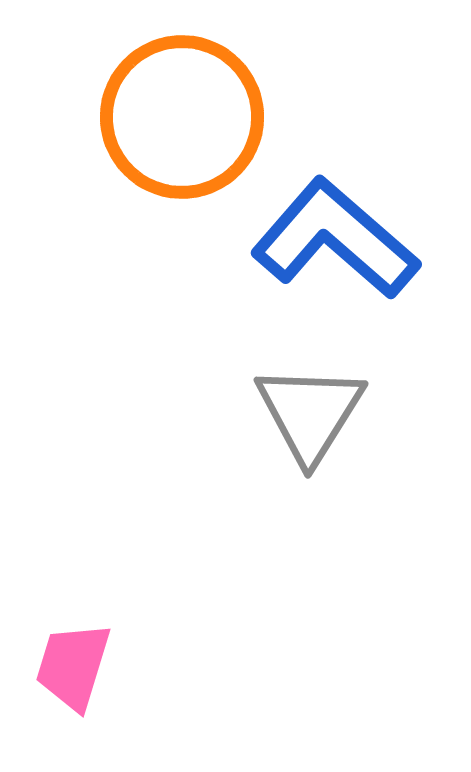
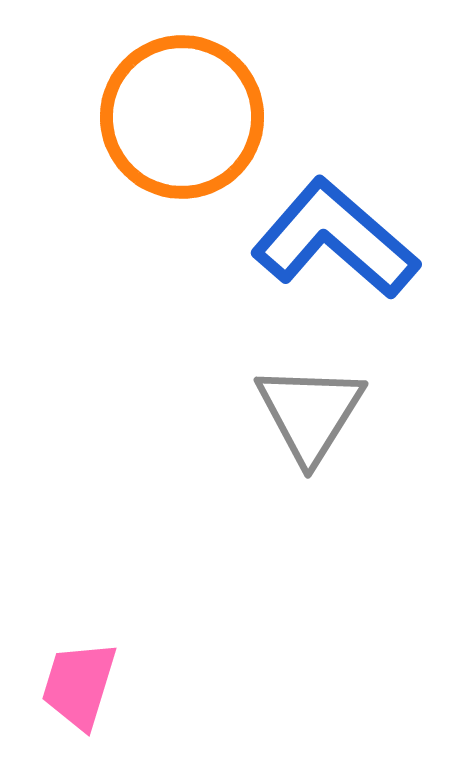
pink trapezoid: moved 6 px right, 19 px down
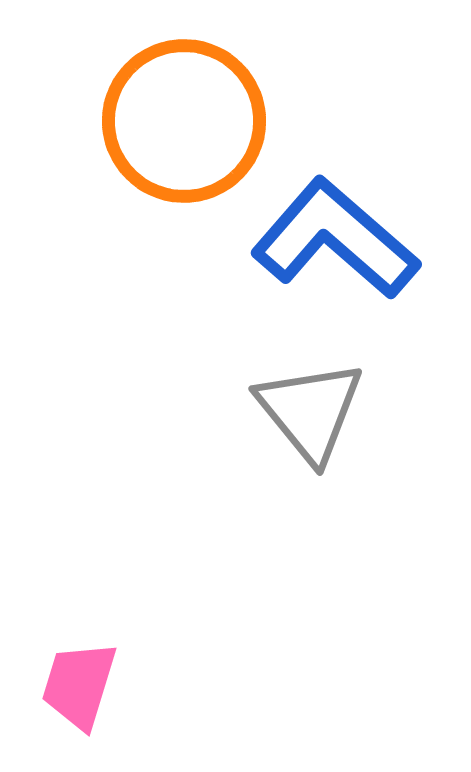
orange circle: moved 2 px right, 4 px down
gray triangle: moved 2 px up; rotated 11 degrees counterclockwise
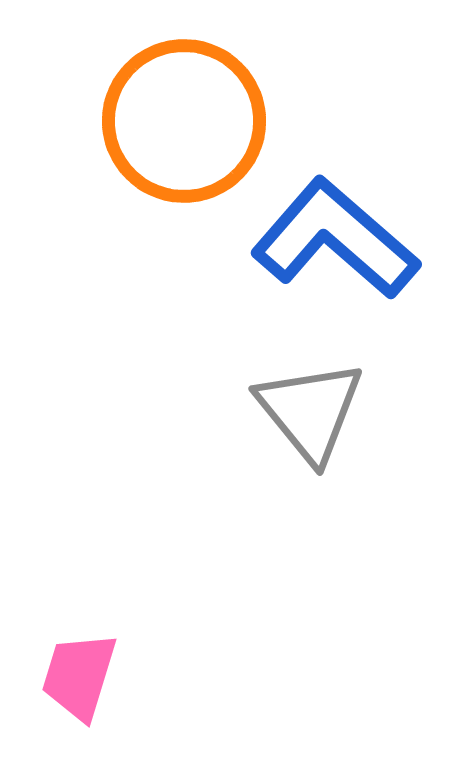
pink trapezoid: moved 9 px up
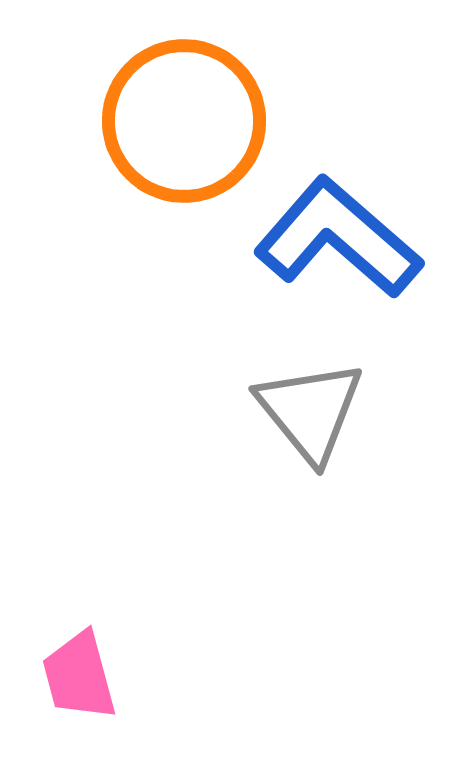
blue L-shape: moved 3 px right, 1 px up
pink trapezoid: rotated 32 degrees counterclockwise
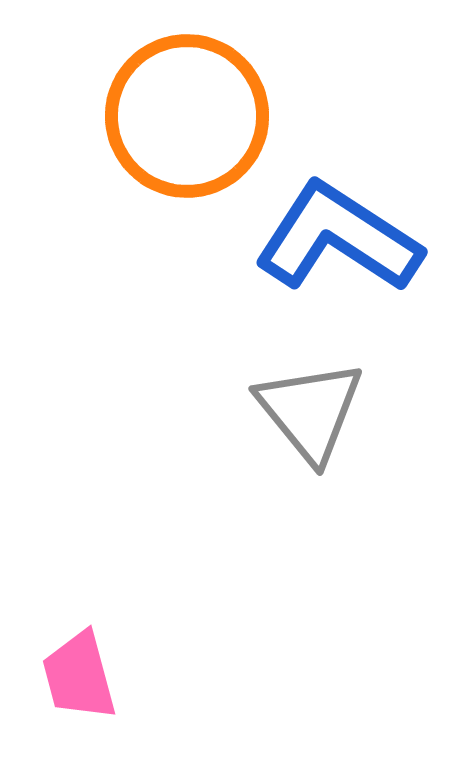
orange circle: moved 3 px right, 5 px up
blue L-shape: rotated 8 degrees counterclockwise
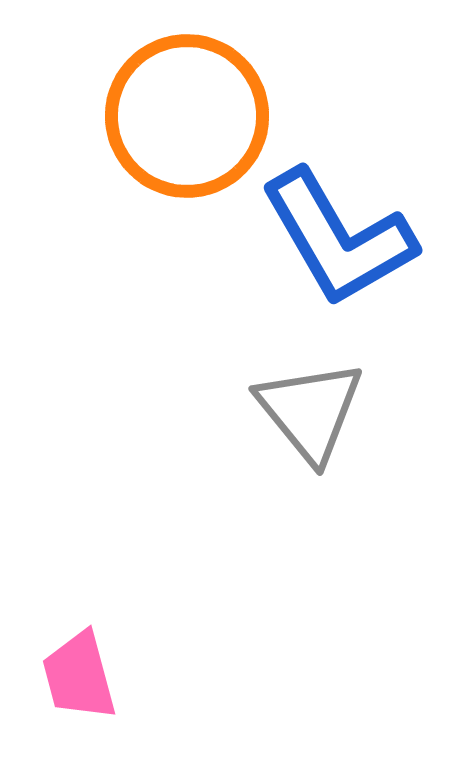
blue L-shape: rotated 153 degrees counterclockwise
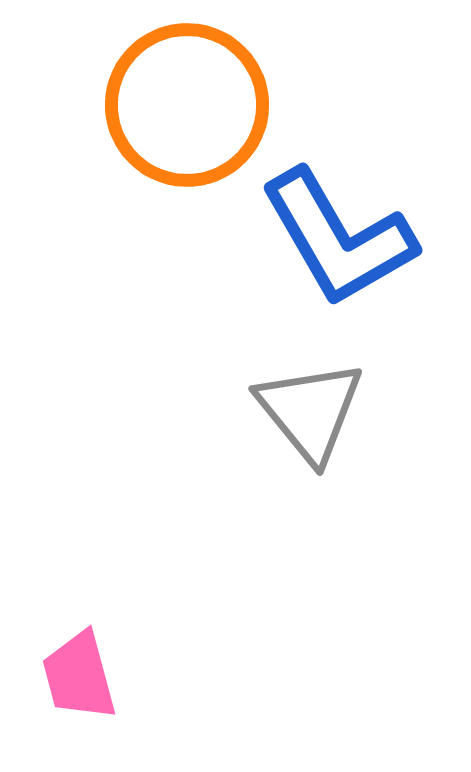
orange circle: moved 11 px up
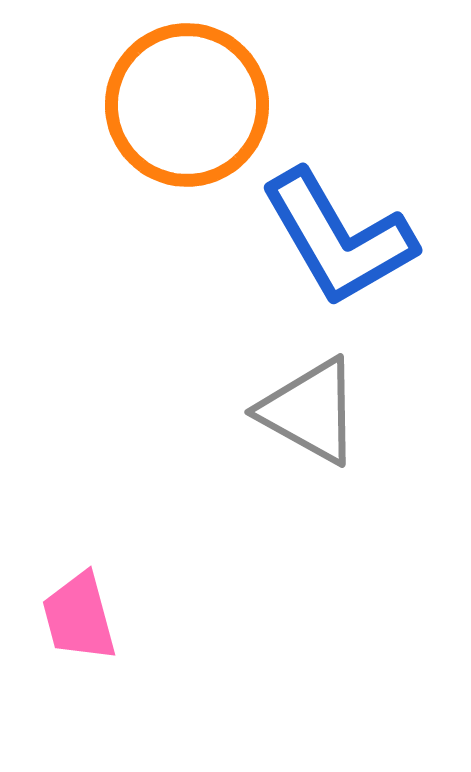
gray triangle: rotated 22 degrees counterclockwise
pink trapezoid: moved 59 px up
